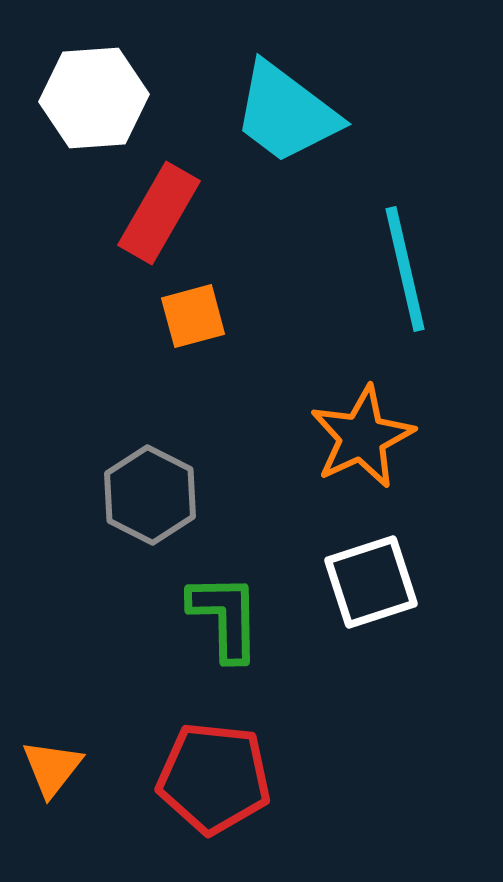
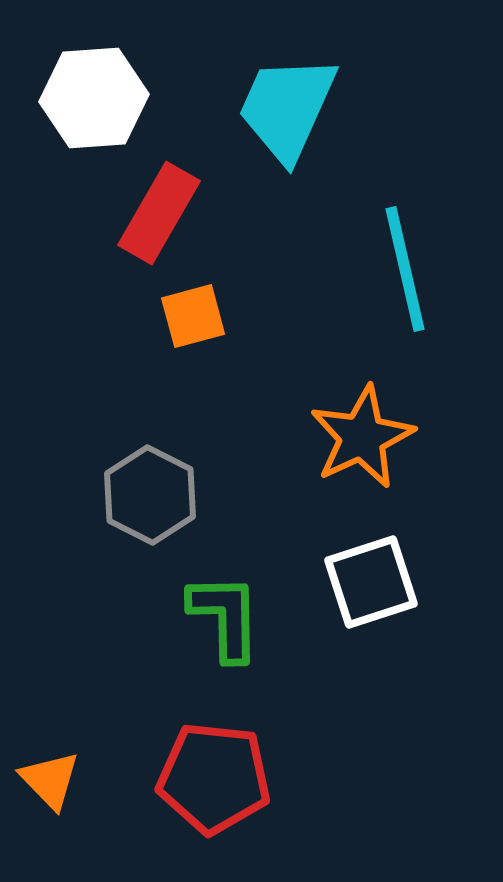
cyan trapezoid: moved 1 px right, 5 px up; rotated 77 degrees clockwise
orange triangle: moved 2 px left, 12 px down; rotated 22 degrees counterclockwise
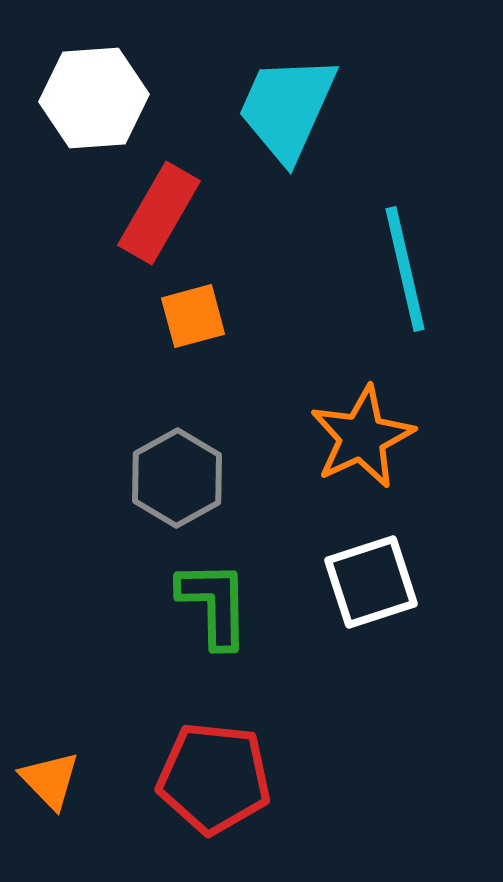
gray hexagon: moved 27 px right, 17 px up; rotated 4 degrees clockwise
green L-shape: moved 11 px left, 13 px up
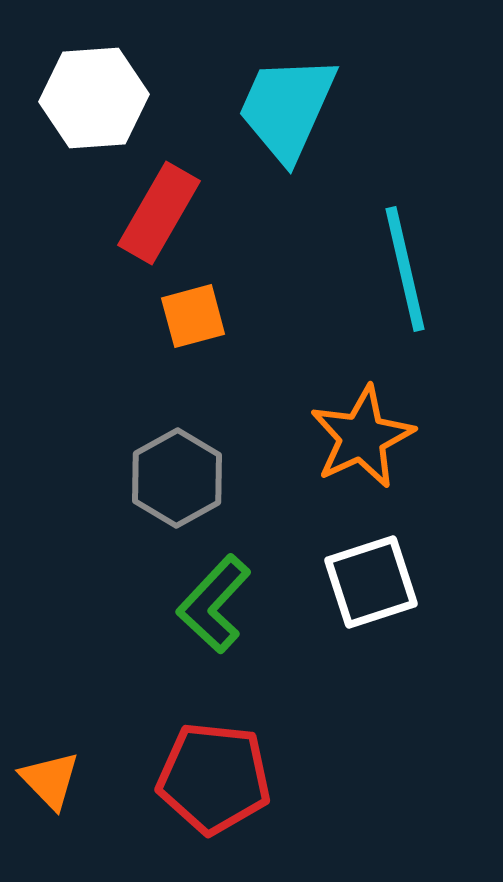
green L-shape: rotated 136 degrees counterclockwise
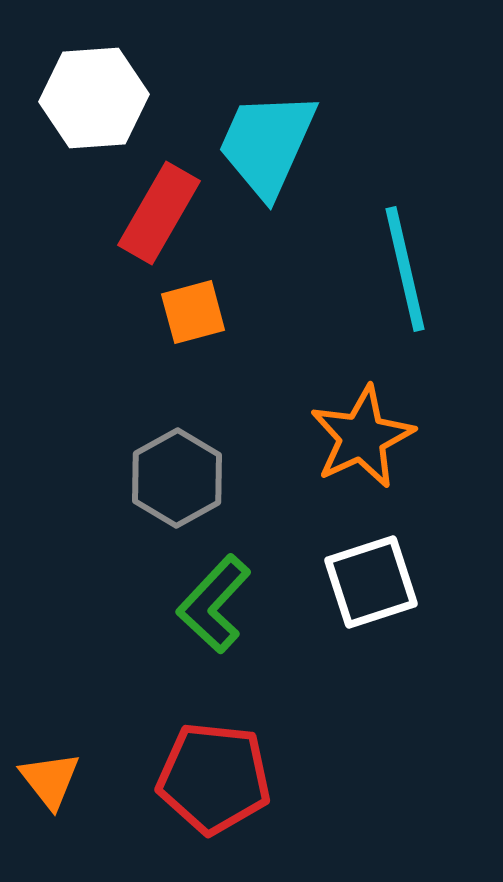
cyan trapezoid: moved 20 px left, 36 px down
orange square: moved 4 px up
orange triangle: rotated 6 degrees clockwise
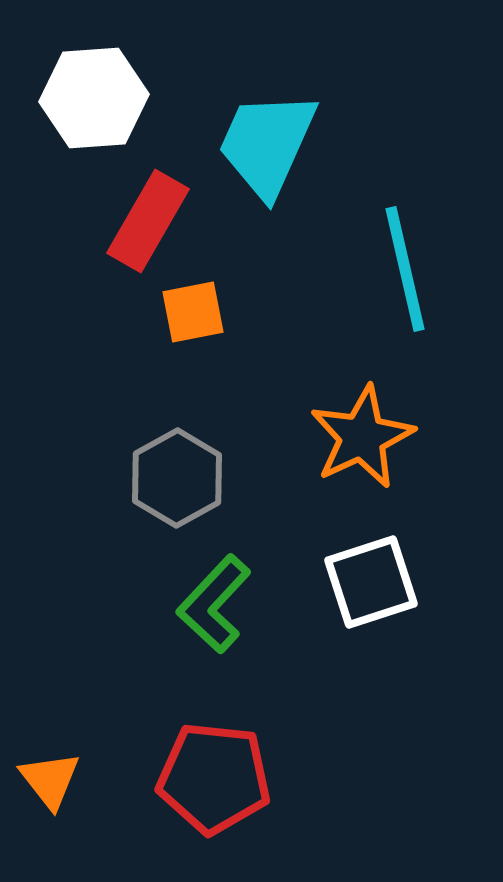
red rectangle: moved 11 px left, 8 px down
orange square: rotated 4 degrees clockwise
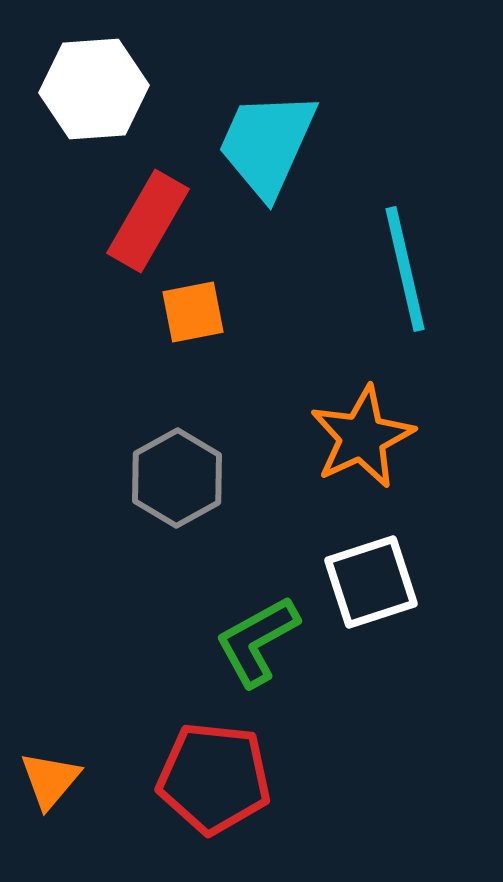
white hexagon: moved 9 px up
green L-shape: moved 43 px right, 37 px down; rotated 18 degrees clockwise
orange triangle: rotated 18 degrees clockwise
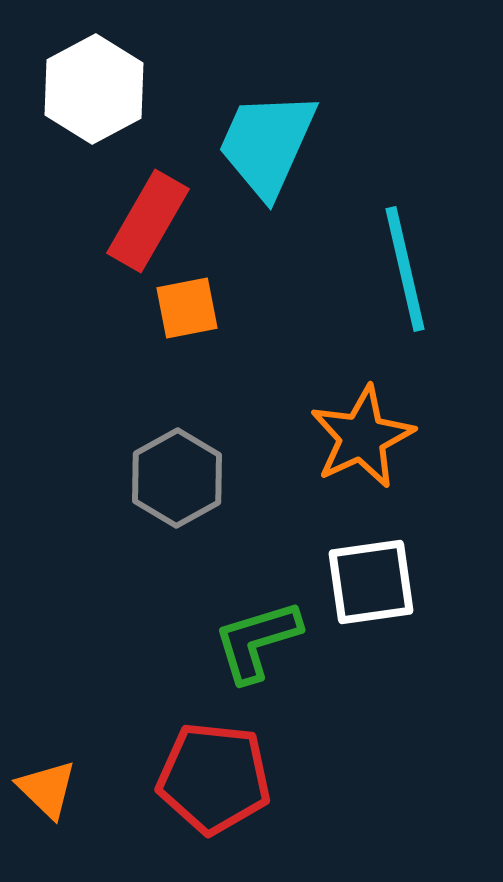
white hexagon: rotated 24 degrees counterclockwise
orange square: moved 6 px left, 4 px up
white square: rotated 10 degrees clockwise
green L-shape: rotated 12 degrees clockwise
orange triangle: moved 3 px left, 9 px down; rotated 26 degrees counterclockwise
